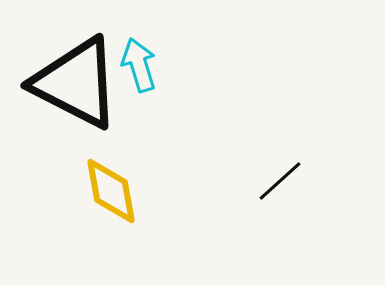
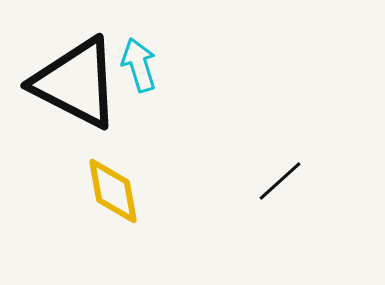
yellow diamond: moved 2 px right
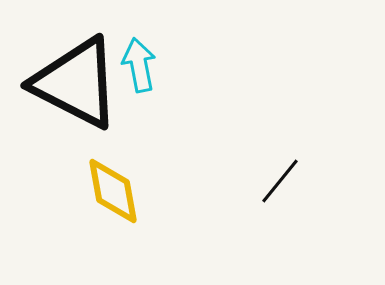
cyan arrow: rotated 6 degrees clockwise
black line: rotated 9 degrees counterclockwise
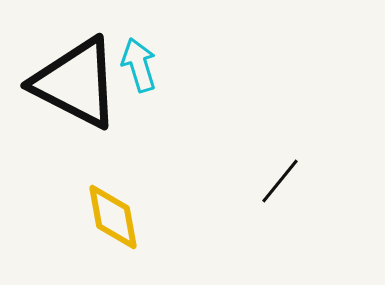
cyan arrow: rotated 6 degrees counterclockwise
yellow diamond: moved 26 px down
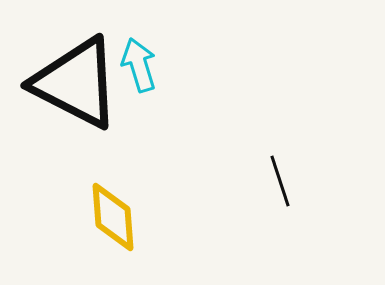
black line: rotated 57 degrees counterclockwise
yellow diamond: rotated 6 degrees clockwise
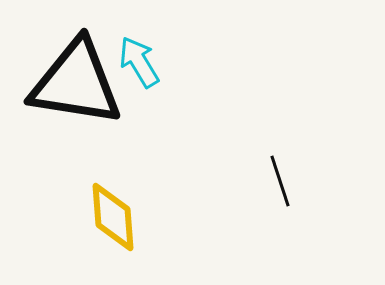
cyan arrow: moved 3 px up; rotated 14 degrees counterclockwise
black triangle: rotated 18 degrees counterclockwise
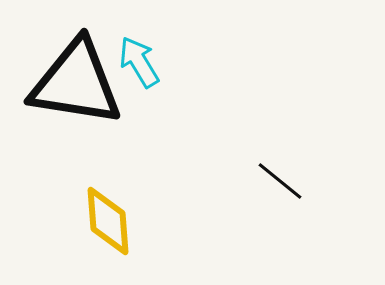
black line: rotated 33 degrees counterclockwise
yellow diamond: moved 5 px left, 4 px down
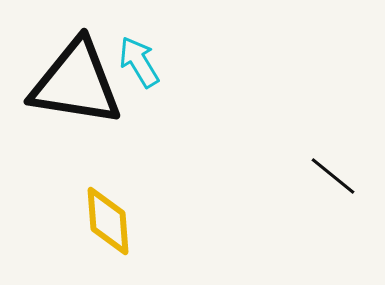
black line: moved 53 px right, 5 px up
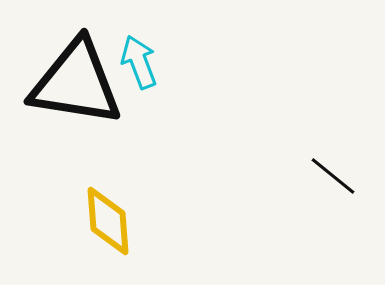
cyan arrow: rotated 10 degrees clockwise
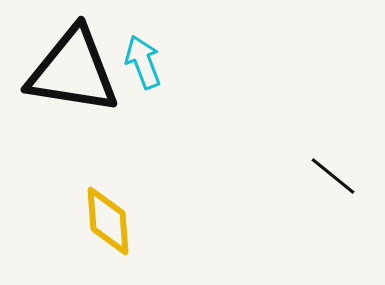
cyan arrow: moved 4 px right
black triangle: moved 3 px left, 12 px up
